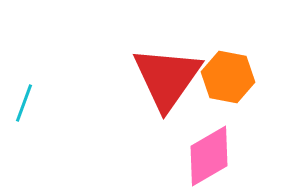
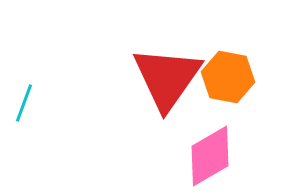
pink diamond: moved 1 px right
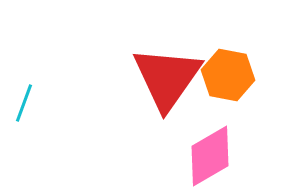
orange hexagon: moved 2 px up
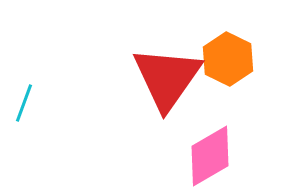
orange hexagon: moved 16 px up; rotated 15 degrees clockwise
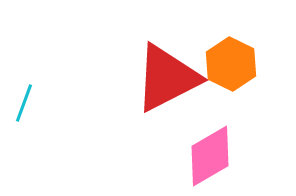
orange hexagon: moved 3 px right, 5 px down
red triangle: rotated 28 degrees clockwise
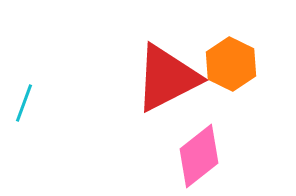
pink diamond: moved 11 px left; rotated 8 degrees counterclockwise
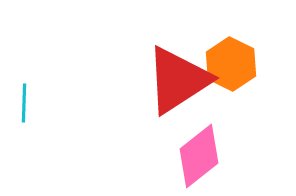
red triangle: moved 11 px right, 2 px down; rotated 6 degrees counterclockwise
cyan line: rotated 18 degrees counterclockwise
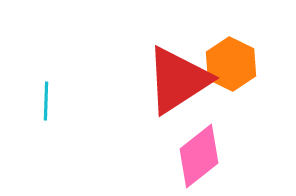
cyan line: moved 22 px right, 2 px up
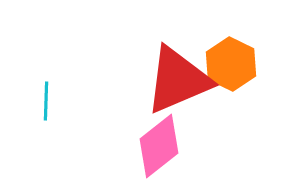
red triangle: rotated 10 degrees clockwise
pink diamond: moved 40 px left, 10 px up
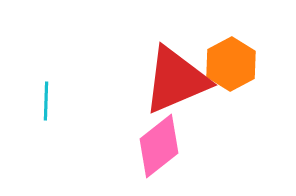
orange hexagon: rotated 6 degrees clockwise
red triangle: moved 2 px left
